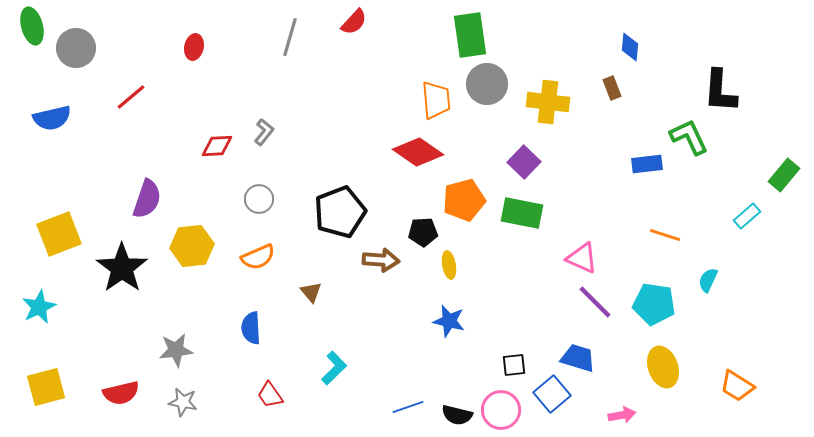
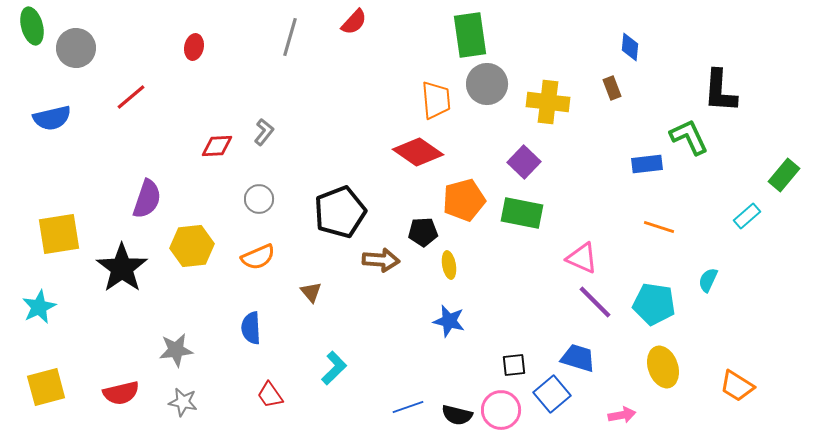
yellow square at (59, 234): rotated 12 degrees clockwise
orange line at (665, 235): moved 6 px left, 8 px up
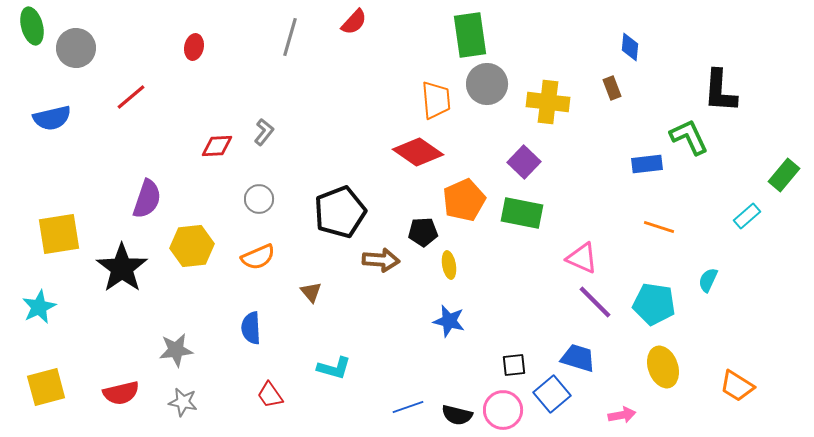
orange pentagon at (464, 200): rotated 9 degrees counterclockwise
cyan L-shape at (334, 368): rotated 60 degrees clockwise
pink circle at (501, 410): moved 2 px right
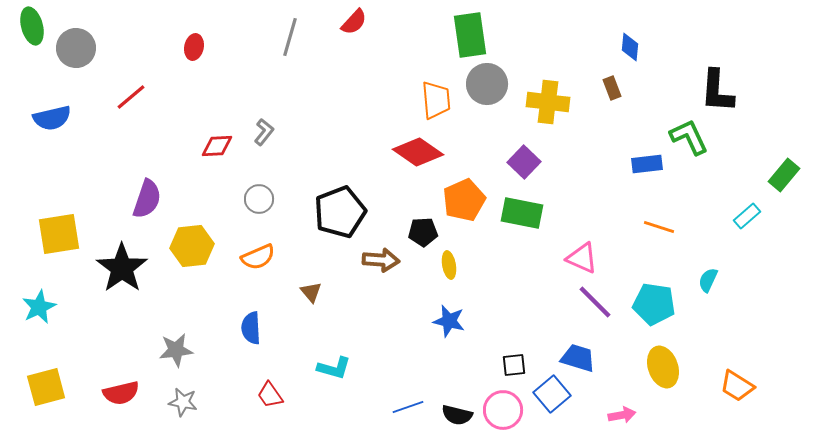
black L-shape at (720, 91): moved 3 px left
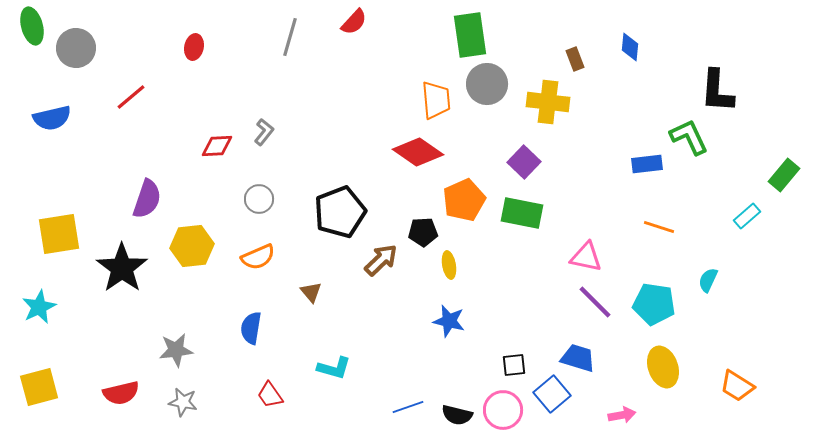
brown rectangle at (612, 88): moved 37 px left, 29 px up
pink triangle at (582, 258): moved 4 px right, 1 px up; rotated 12 degrees counterclockwise
brown arrow at (381, 260): rotated 48 degrees counterclockwise
blue semicircle at (251, 328): rotated 12 degrees clockwise
yellow square at (46, 387): moved 7 px left
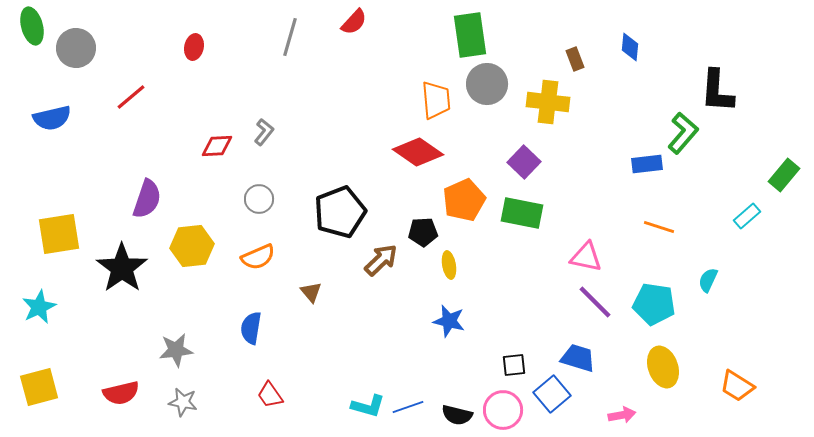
green L-shape at (689, 137): moved 6 px left, 4 px up; rotated 66 degrees clockwise
cyan L-shape at (334, 368): moved 34 px right, 38 px down
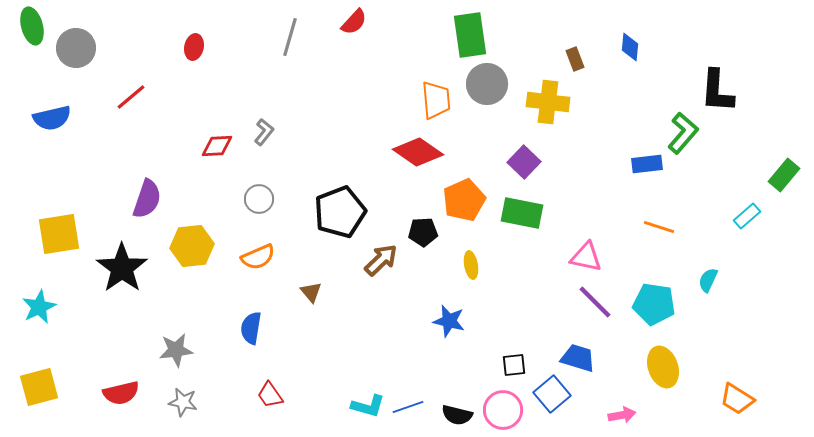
yellow ellipse at (449, 265): moved 22 px right
orange trapezoid at (737, 386): moved 13 px down
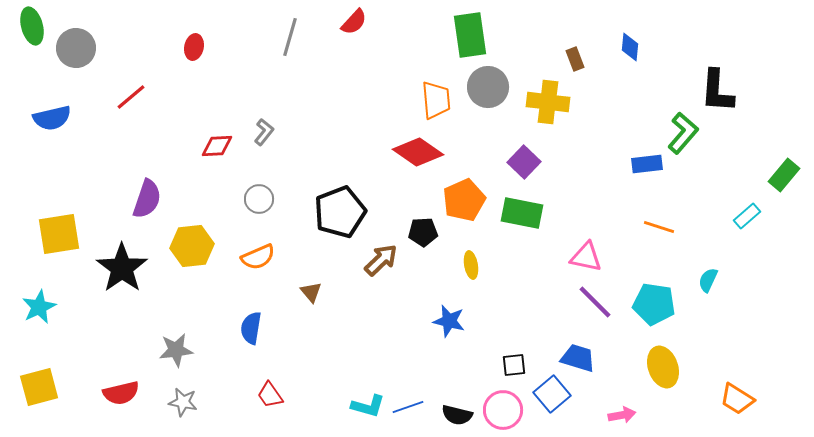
gray circle at (487, 84): moved 1 px right, 3 px down
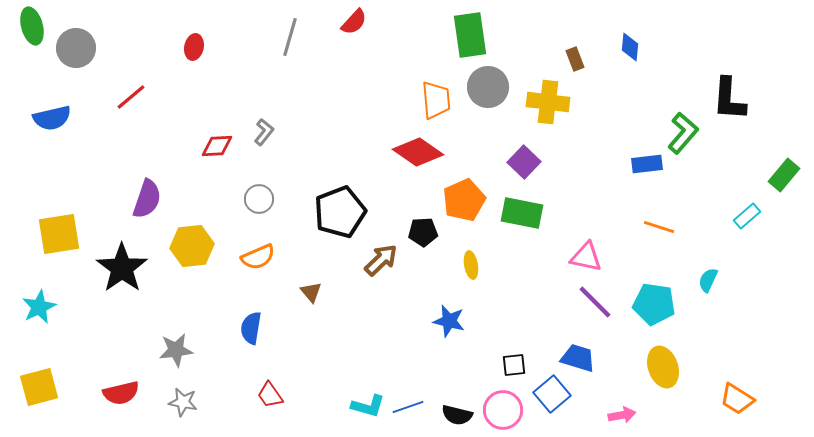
black L-shape at (717, 91): moved 12 px right, 8 px down
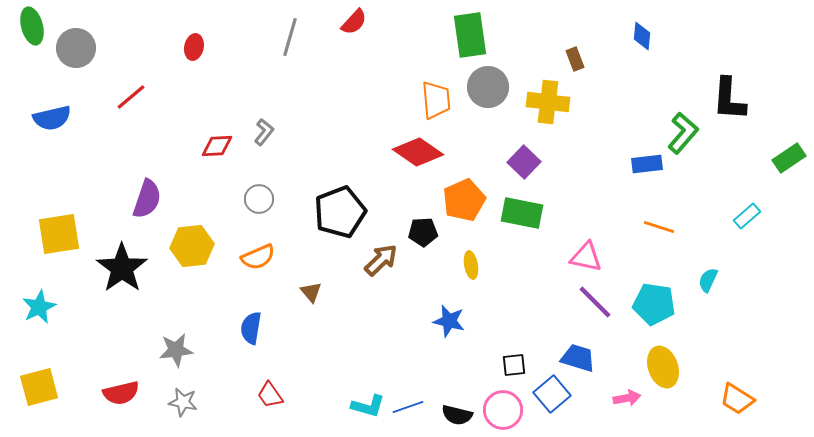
blue diamond at (630, 47): moved 12 px right, 11 px up
green rectangle at (784, 175): moved 5 px right, 17 px up; rotated 16 degrees clockwise
pink arrow at (622, 415): moved 5 px right, 17 px up
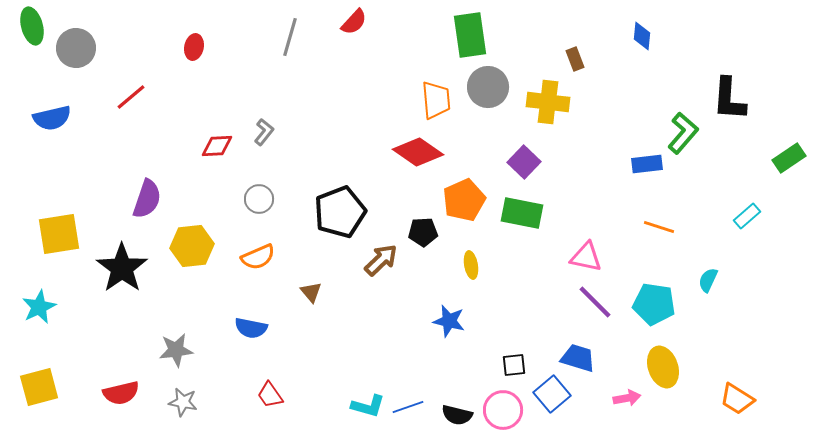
blue semicircle at (251, 328): rotated 88 degrees counterclockwise
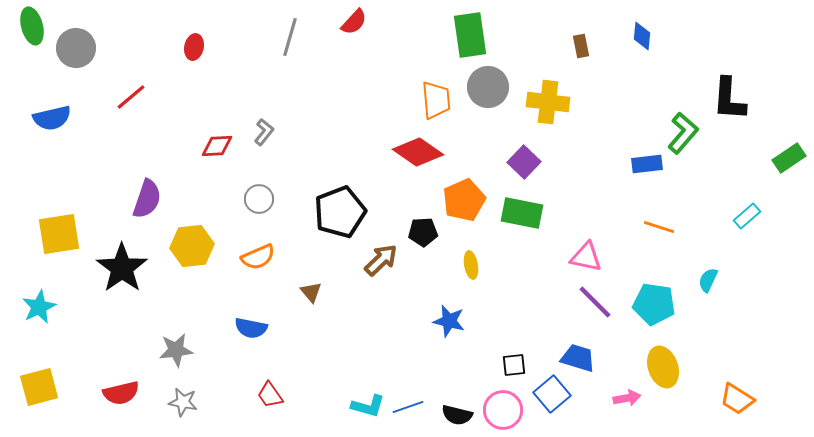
brown rectangle at (575, 59): moved 6 px right, 13 px up; rotated 10 degrees clockwise
